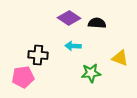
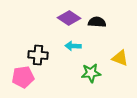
black semicircle: moved 1 px up
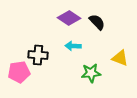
black semicircle: rotated 42 degrees clockwise
pink pentagon: moved 4 px left, 5 px up
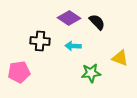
black cross: moved 2 px right, 14 px up
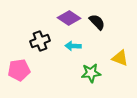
black cross: rotated 24 degrees counterclockwise
pink pentagon: moved 2 px up
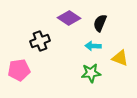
black semicircle: moved 3 px right, 1 px down; rotated 114 degrees counterclockwise
cyan arrow: moved 20 px right
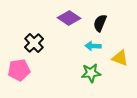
black cross: moved 6 px left, 2 px down; rotated 24 degrees counterclockwise
